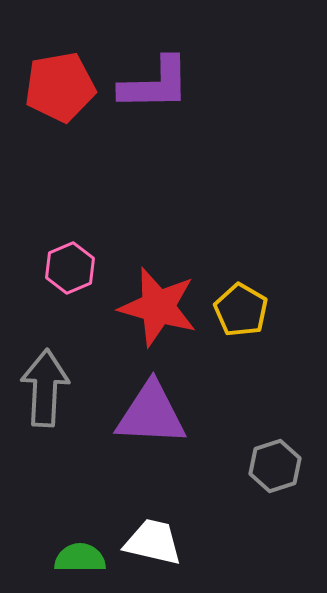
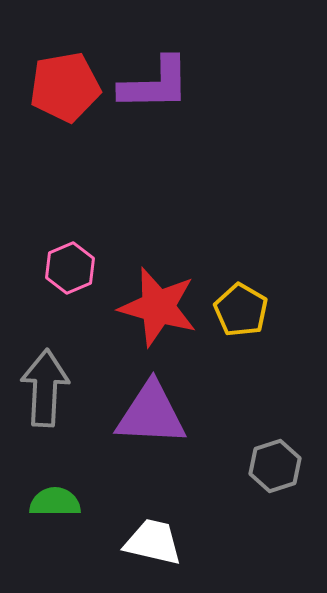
red pentagon: moved 5 px right
green semicircle: moved 25 px left, 56 px up
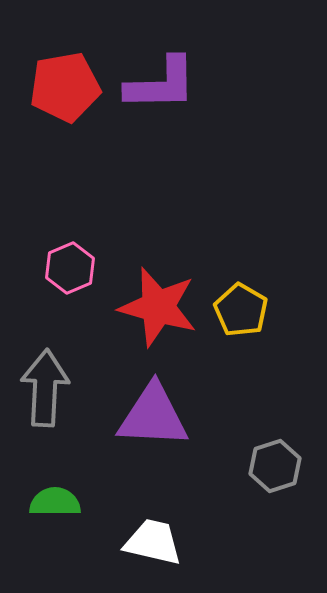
purple L-shape: moved 6 px right
purple triangle: moved 2 px right, 2 px down
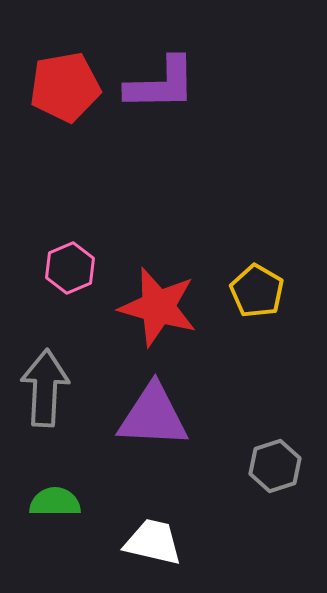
yellow pentagon: moved 16 px right, 19 px up
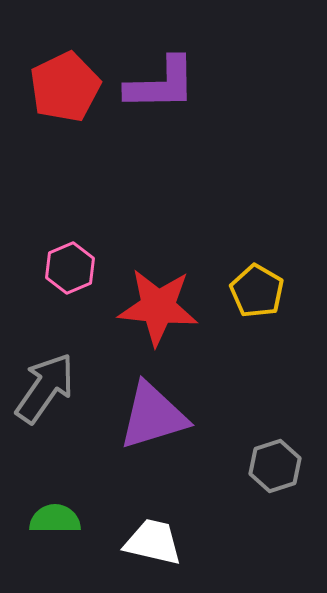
red pentagon: rotated 16 degrees counterclockwise
red star: rotated 10 degrees counterclockwise
gray arrow: rotated 32 degrees clockwise
purple triangle: rotated 20 degrees counterclockwise
green semicircle: moved 17 px down
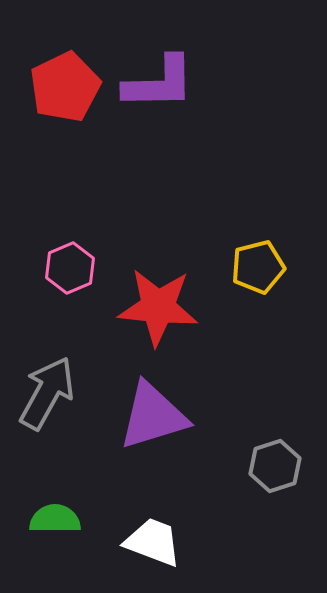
purple L-shape: moved 2 px left, 1 px up
yellow pentagon: moved 1 px right, 24 px up; rotated 28 degrees clockwise
gray arrow: moved 2 px right, 5 px down; rotated 6 degrees counterclockwise
white trapezoid: rotated 8 degrees clockwise
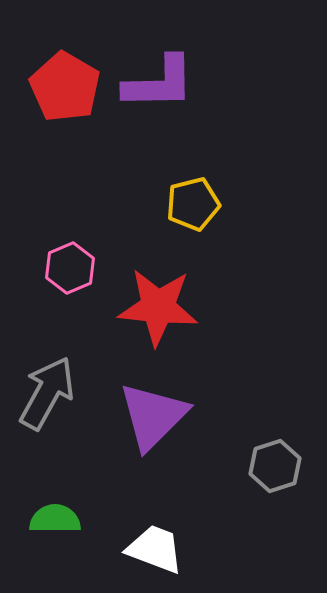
red pentagon: rotated 16 degrees counterclockwise
yellow pentagon: moved 65 px left, 63 px up
purple triangle: rotated 28 degrees counterclockwise
white trapezoid: moved 2 px right, 7 px down
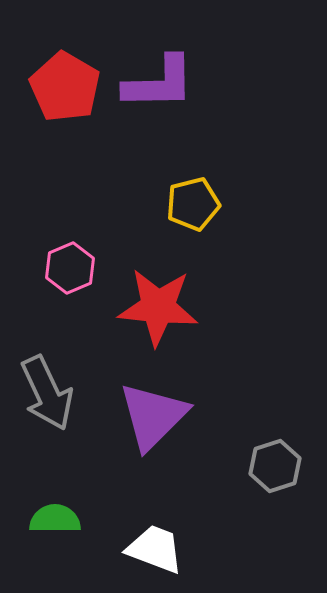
gray arrow: rotated 126 degrees clockwise
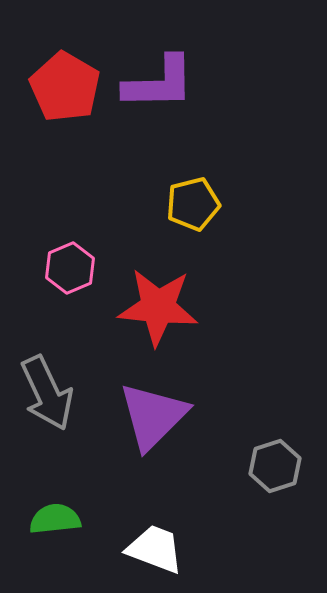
green semicircle: rotated 6 degrees counterclockwise
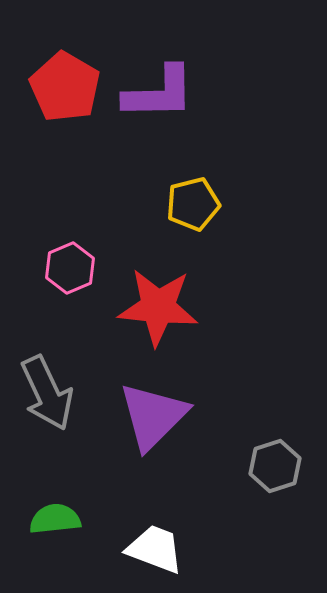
purple L-shape: moved 10 px down
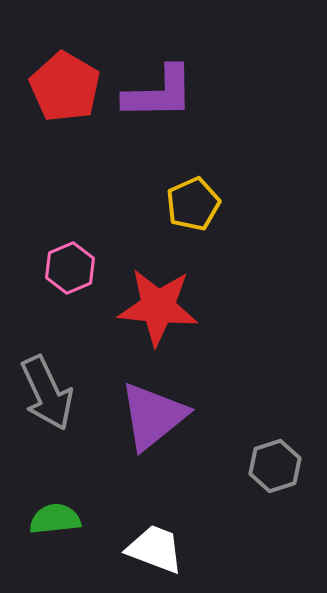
yellow pentagon: rotated 10 degrees counterclockwise
purple triangle: rotated 6 degrees clockwise
